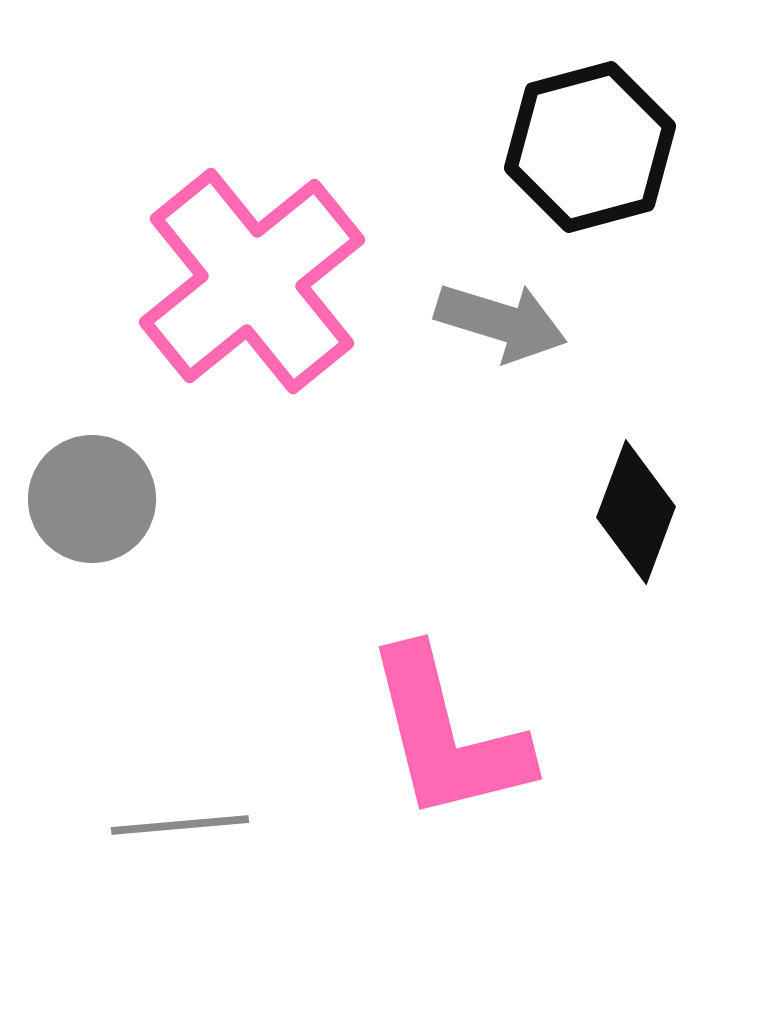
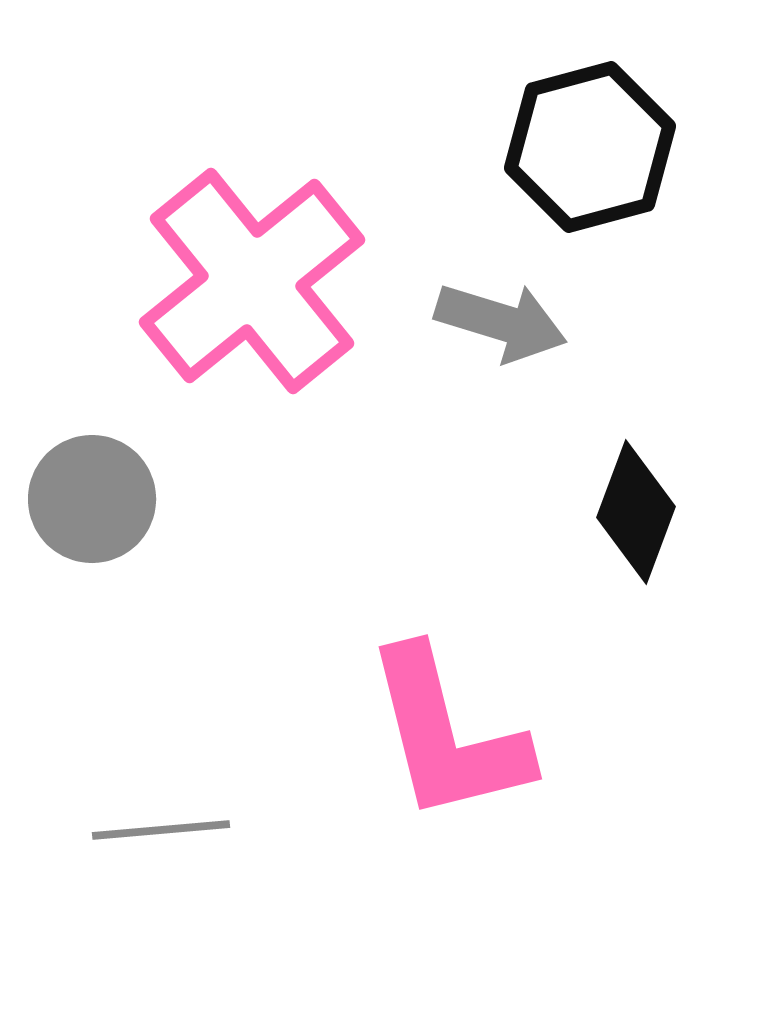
gray line: moved 19 px left, 5 px down
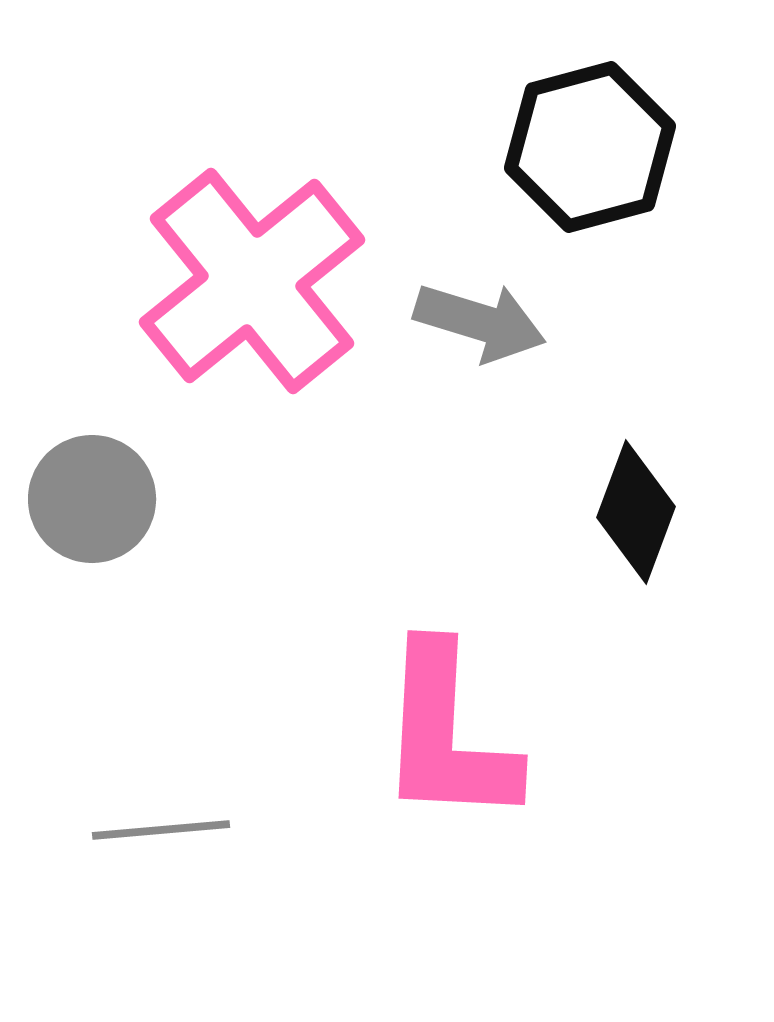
gray arrow: moved 21 px left
pink L-shape: rotated 17 degrees clockwise
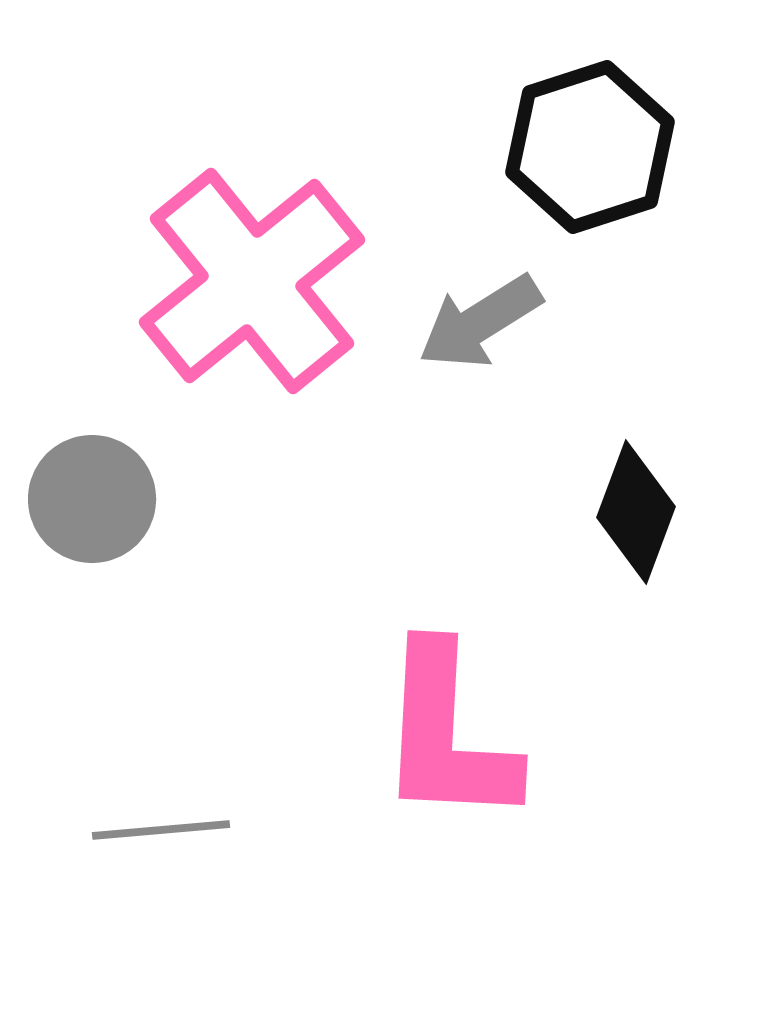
black hexagon: rotated 3 degrees counterclockwise
gray arrow: rotated 131 degrees clockwise
